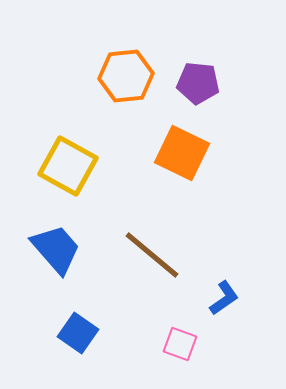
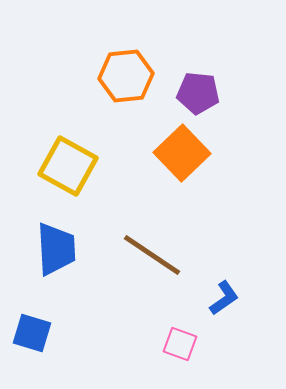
purple pentagon: moved 10 px down
orange square: rotated 20 degrees clockwise
blue trapezoid: rotated 38 degrees clockwise
brown line: rotated 6 degrees counterclockwise
blue square: moved 46 px left; rotated 18 degrees counterclockwise
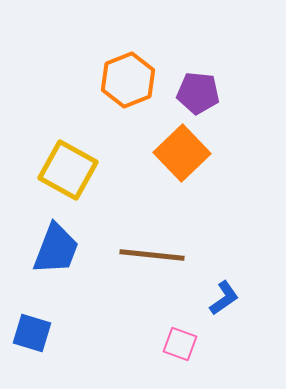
orange hexagon: moved 2 px right, 4 px down; rotated 16 degrees counterclockwise
yellow square: moved 4 px down
blue trapezoid: rotated 24 degrees clockwise
brown line: rotated 28 degrees counterclockwise
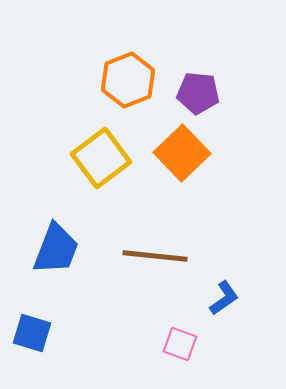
yellow square: moved 33 px right, 12 px up; rotated 24 degrees clockwise
brown line: moved 3 px right, 1 px down
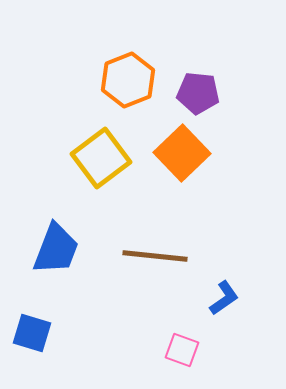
pink square: moved 2 px right, 6 px down
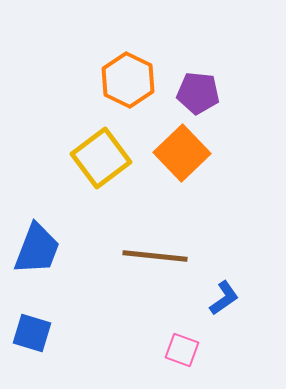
orange hexagon: rotated 12 degrees counterclockwise
blue trapezoid: moved 19 px left
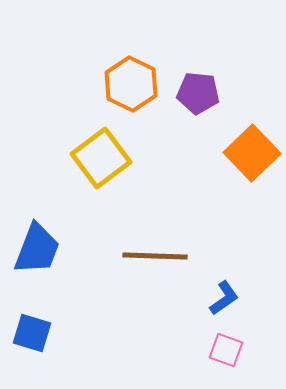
orange hexagon: moved 3 px right, 4 px down
orange square: moved 70 px right
brown line: rotated 4 degrees counterclockwise
pink square: moved 44 px right
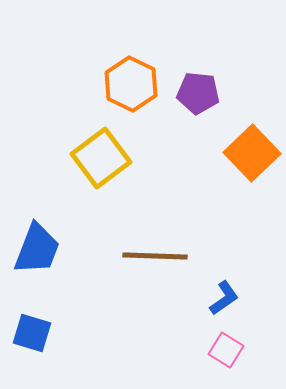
pink square: rotated 12 degrees clockwise
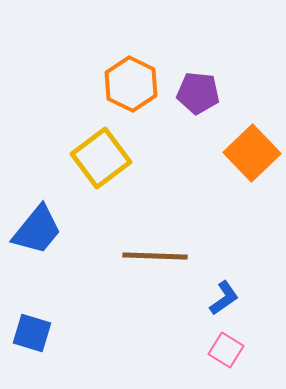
blue trapezoid: moved 19 px up; rotated 18 degrees clockwise
